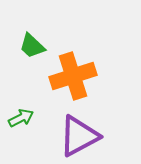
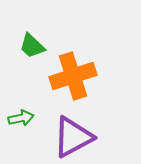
green arrow: rotated 15 degrees clockwise
purple triangle: moved 6 px left, 1 px down
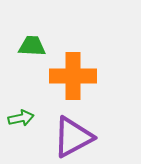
green trapezoid: rotated 140 degrees clockwise
orange cross: rotated 18 degrees clockwise
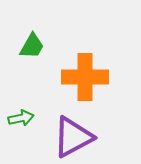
green trapezoid: rotated 116 degrees clockwise
orange cross: moved 12 px right, 1 px down
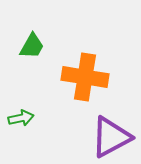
orange cross: rotated 9 degrees clockwise
purple triangle: moved 38 px right
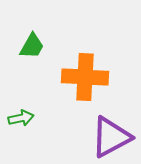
orange cross: rotated 6 degrees counterclockwise
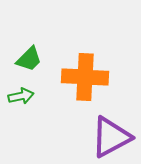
green trapezoid: moved 3 px left, 13 px down; rotated 16 degrees clockwise
green arrow: moved 22 px up
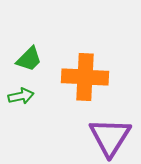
purple triangle: moved 1 px left; rotated 30 degrees counterclockwise
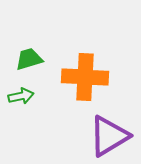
green trapezoid: rotated 152 degrees counterclockwise
purple triangle: moved 1 px left, 1 px up; rotated 27 degrees clockwise
